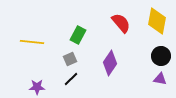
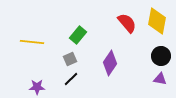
red semicircle: moved 6 px right
green rectangle: rotated 12 degrees clockwise
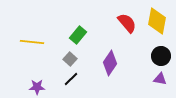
gray square: rotated 24 degrees counterclockwise
